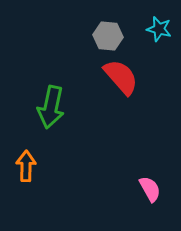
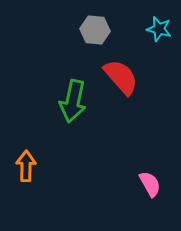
gray hexagon: moved 13 px left, 6 px up
green arrow: moved 22 px right, 6 px up
pink semicircle: moved 5 px up
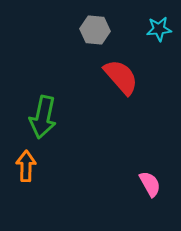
cyan star: rotated 20 degrees counterclockwise
green arrow: moved 30 px left, 16 px down
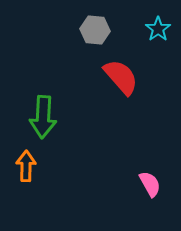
cyan star: moved 1 px left; rotated 30 degrees counterclockwise
green arrow: rotated 9 degrees counterclockwise
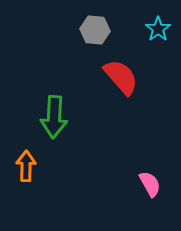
green arrow: moved 11 px right
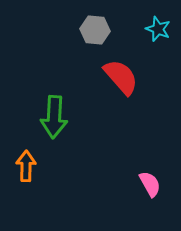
cyan star: rotated 15 degrees counterclockwise
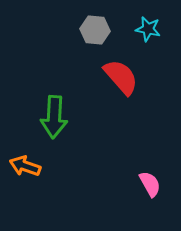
cyan star: moved 10 px left; rotated 10 degrees counterclockwise
orange arrow: moved 1 px left; rotated 72 degrees counterclockwise
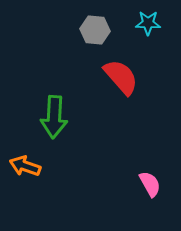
cyan star: moved 6 px up; rotated 10 degrees counterclockwise
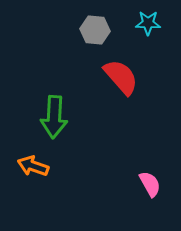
orange arrow: moved 8 px right
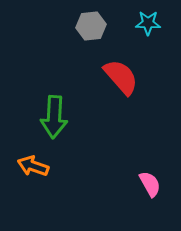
gray hexagon: moved 4 px left, 4 px up; rotated 12 degrees counterclockwise
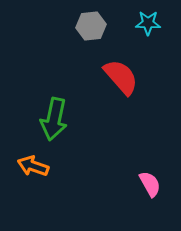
green arrow: moved 2 px down; rotated 9 degrees clockwise
